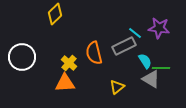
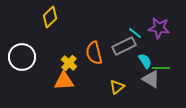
yellow diamond: moved 5 px left, 3 px down
orange triangle: moved 1 px left, 2 px up
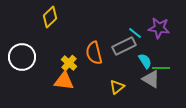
orange triangle: rotated 10 degrees clockwise
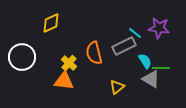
yellow diamond: moved 1 px right, 6 px down; rotated 20 degrees clockwise
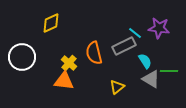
green line: moved 8 px right, 3 px down
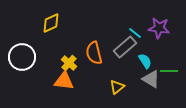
gray rectangle: moved 1 px right, 1 px down; rotated 15 degrees counterclockwise
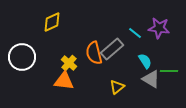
yellow diamond: moved 1 px right, 1 px up
gray rectangle: moved 13 px left, 2 px down
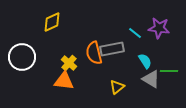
gray rectangle: rotated 30 degrees clockwise
